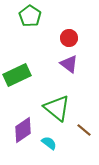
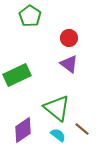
brown line: moved 2 px left, 1 px up
cyan semicircle: moved 9 px right, 8 px up
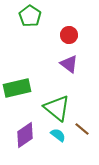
red circle: moved 3 px up
green rectangle: moved 13 px down; rotated 12 degrees clockwise
purple diamond: moved 2 px right, 5 px down
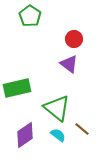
red circle: moved 5 px right, 4 px down
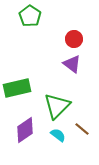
purple triangle: moved 3 px right
green triangle: moved 2 px up; rotated 36 degrees clockwise
purple diamond: moved 5 px up
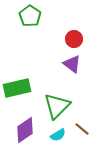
cyan semicircle: rotated 112 degrees clockwise
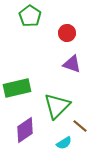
red circle: moved 7 px left, 6 px up
purple triangle: rotated 18 degrees counterclockwise
brown line: moved 2 px left, 3 px up
cyan semicircle: moved 6 px right, 8 px down
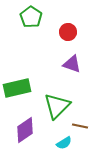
green pentagon: moved 1 px right, 1 px down
red circle: moved 1 px right, 1 px up
brown line: rotated 28 degrees counterclockwise
